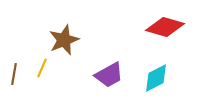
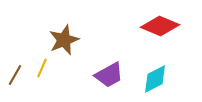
red diamond: moved 5 px left, 1 px up; rotated 6 degrees clockwise
brown line: moved 1 px right, 1 px down; rotated 20 degrees clockwise
cyan diamond: moved 1 px left, 1 px down
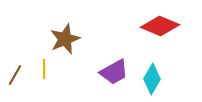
brown star: moved 1 px right, 1 px up
yellow line: moved 2 px right, 1 px down; rotated 24 degrees counterclockwise
purple trapezoid: moved 5 px right, 3 px up
cyan diamond: moved 3 px left; rotated 32 degrees counterclockwise
